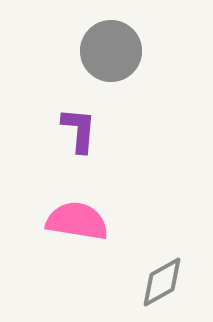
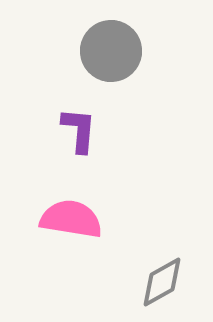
pink semicircle: moved 6 px left, 2 px up
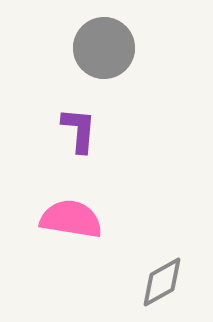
gray circle: moved 7 px left, 3 px up
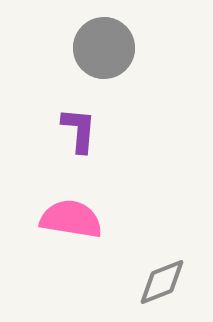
gray diamond: rotated 8 degrees clockwise
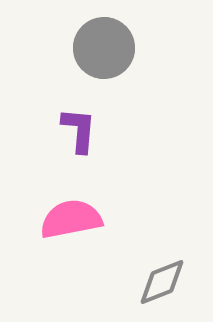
pink semicircle: rotated 20 degrees counterclockwise
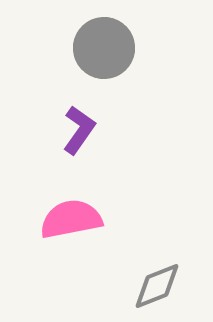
purple L-shape: rotated 30 degrees clockwise
gray diamond: moved 5 px left, 4 px down
